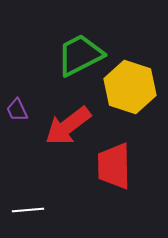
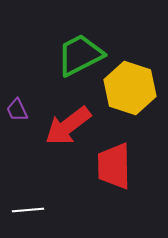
yellow hexagon: moved 1 px down
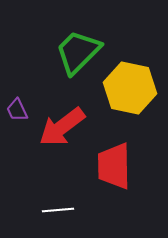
green trapezoid: moved 2 px left, 3 px up; rotated 18 degrees counterclockwise
yellow hexagon: rotated 6 degrees counterclockwise
red arrow: moved 6 px left, 1 px down
white line: moved 30 px right
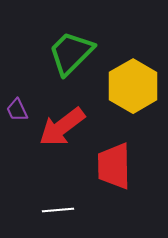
green trapezoid: moved 7 px left, 1 px down
yellow hexagon: moved 3 px right, 2 px up; rotated 18 degrees clockwise
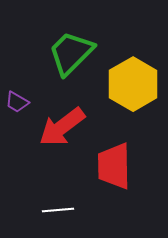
yellow hexagon: moved 2 px up
purple trapezoid: moved 8 px up; rotated 35 degrees counterclockwise
